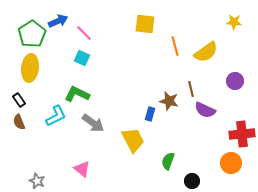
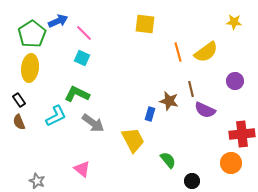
orange line: moved 3 px right, 6 px down
green semicircle: moved 1 px up; rotated 120 degrees clockwise
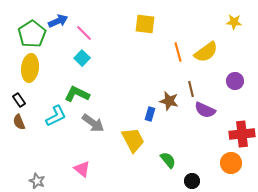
cyan square: rotated 21 degrees clockwise
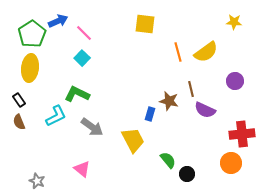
gray arrow: moved 1 px left, 4 px down
black circle: moved 5 px left, 7 px up
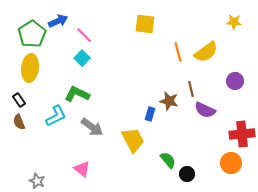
pink line: moved 2 px down
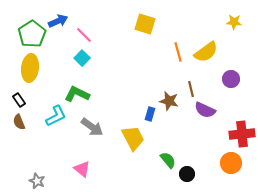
yellow square: rotated 10 degrees clockwise
purple circle: moved 4 px left, 2 px up
yellow trapezoid: moved 2 px up
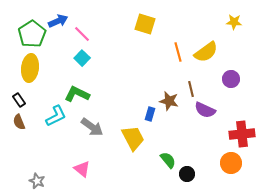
pink line: moved 2 px left, 1 px up
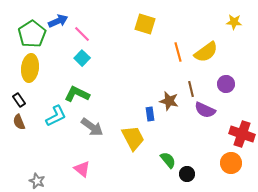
purple circle: moved 5 px left, 5 px down
blue rectangle: rotated 24 degrees counterclockwise
red cross: rotated 25 degrees clockwise
